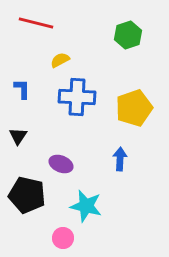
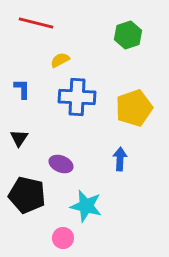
black triangle: moved 1 px right, 2 px down
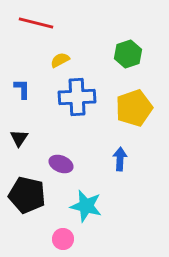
green hexagon: moved 19 px down
blue cross: rotated 6 degrees counterclockwise
pink circle: moved 1 px down
